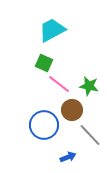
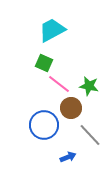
brown circle: moved 1 px left, 2 px up
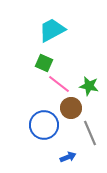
gray line: moved 2 px up; rotated 20 degrees clockwise
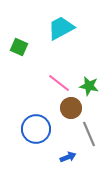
cyan trapezoid: moved 9 px right, 2 px up
green square: moved 25 px left, 16 px up
pink line: moved 1 px up
blue circle: moved 8 px left, 4 px down
gray line: moved 1 px left, 1 px down
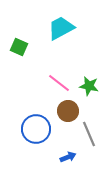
brown circle: moved 3 px left, 3 px down
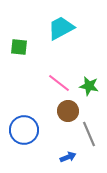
green square: rotated 18 degrees counterclockwise
blue circle: moved 12 px left, 1 px down
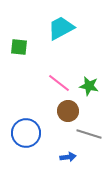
blue circle: moved 2 px right, 3 px down
gray line: rotated 50 degrees counterclockwise
blue arrow: rotated 14 degrees clockwise
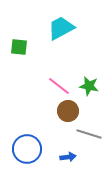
pink line: moved 3 px down
blue circle: moved 1 px right, 16 px down
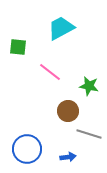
green square: moved 1 px left
pink line: moved 9 px left, 14 px up
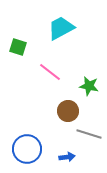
green square: rotated 12 degrees clockwise
blue arrow: moved 1 px left
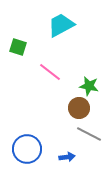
cyan trapezoid: moved 3 px up
brown circle: moved 11 px right, 3 px up
gray line: rotated 10 degrees clockwise
